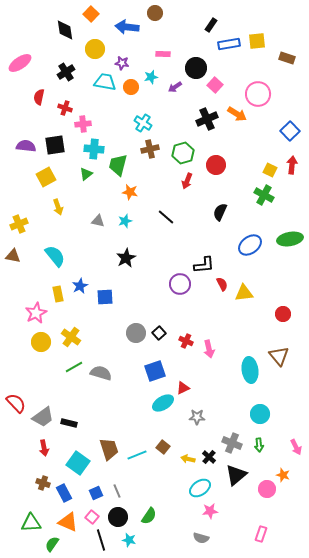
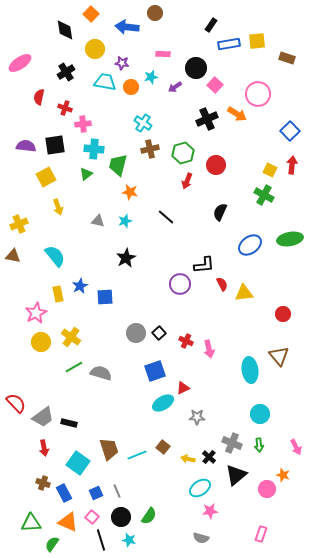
black circle at (118, 517): moved 3 px right
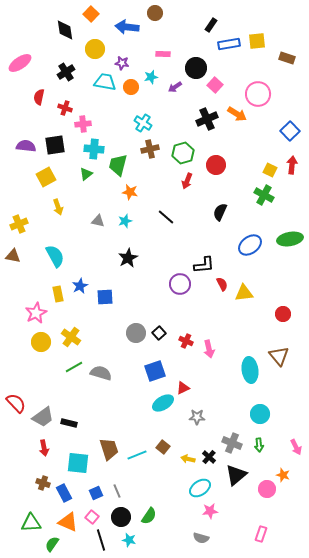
cyan semicircle at (55, 256): rotated 10 degrees clockwise
black star at (126, 258): moved 2 px right
cyan square at (78, 463): rotated 30 degrees counterclockwise
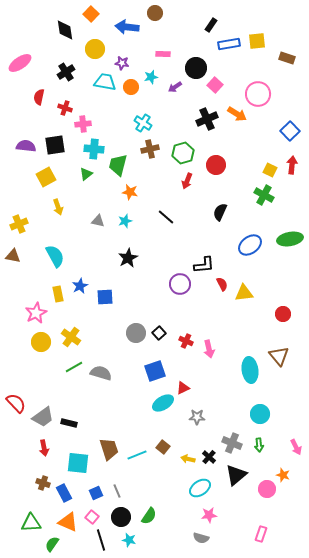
pink star at (210, 511): moved 1 px left, 4 px down
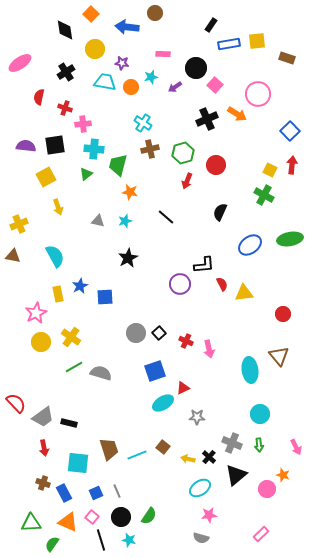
pink rectangle at (261, 534): rotated 28 degrees clockwise
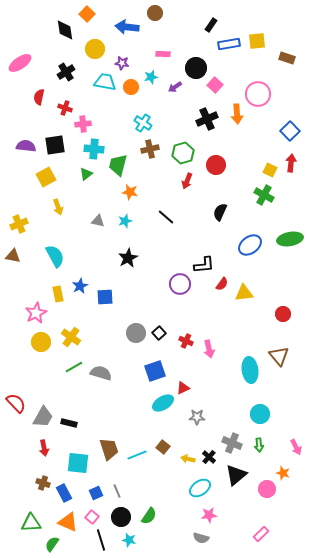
orange square at (91, 14): moved 4 px left
orange arrow at (237, 114): rotated 54 degrees clockwise
red arrow at (292, 165): moved 1 px left, 2 px up
red semicircle at (222, 284): rotated 64 degrees clockwise
gray trapezoid at (43, 417): rotated 25 degrees counterclockwise
orange star at (283, 475): moved 2 px up
